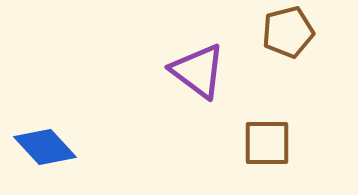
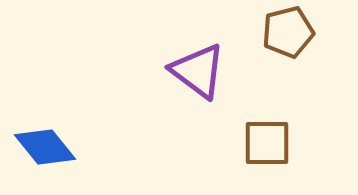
blue diamond: rotated 4 degrees clockwise
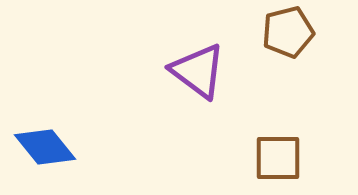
brown square: moved 11 px right, 15 px down
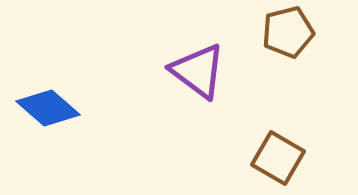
blue diamond: moved 3 px right, 39 px up; rotated 10 degrees counterclockwise
brown square: rotated 30 degrees clockwise
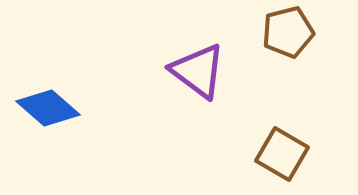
brown square: moved 4 px right, 4 px up
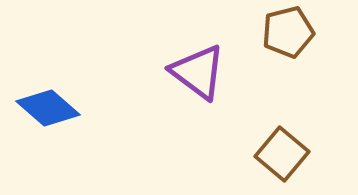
purple triangle: moved 1 px down
brown square: rotated 10 degrees clockwise
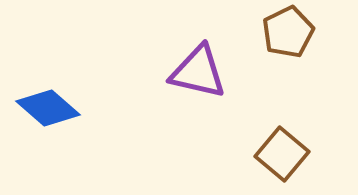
brown pentagon: rotated 12 degrees counterclockwise
purple triangle: rotated 24 degrees counterclockwise
